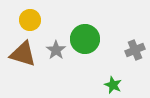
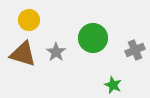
yellow circle: moved 1 px left
green circle: moved 8 px right, 1 px up
gray star: moved 2 px down
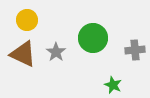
yellow circle: moved 2 px left
gray cross: rotated 18 degrees clockwise
brown triangle: rotated 8 degrees clockwise
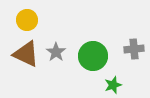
green circle: moved 18 px down
gray cross: moved 1 px left, 1 px up
brown triangle: moved 3 px right
green star: rotated 30 degrees clockwise
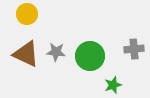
yellow circle: moved 6 px up
gray star: rotated 30 degrees counterclockwise
green circle: moved 3 px left
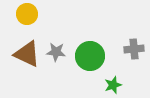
brown triangle: moved 1 px right
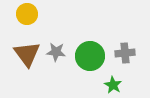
gray cross: moved 9 px left, 4 px down
brown triangle: rotated 28 degrees clockwise
green star: rotated 24 degrees counterclockwise
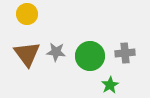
green star: moved 3 px left; rotated 12 degrees clockwise
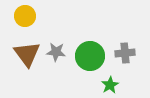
yellow circle: moved 2 px left, 2 px down
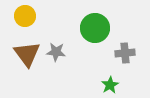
green circle: moved 5 px right, 28 px up
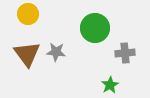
yellow circle: moved 3 px right, 2 px up
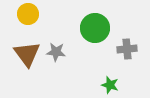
gray cross: moved 2 px right, 4 px up
green star: rotated 24 degrees counterclockwise
